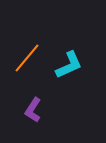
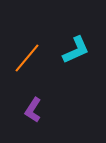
cyan L-shape: moved 7 px right, 15 px up
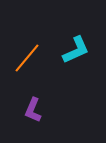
purple L-shape: rotated 10 degrees counterclockwise
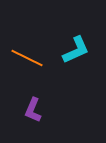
orange line: rotated 76 degrees clockwise
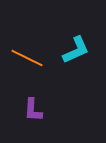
purple L-shape: rotated 20 degrees counterclockwise
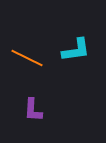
cyan L-shape: rotated 16 degrees clockwise
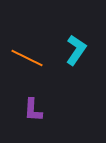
cyan L-shape: rotated 48 degrees counterclockwise
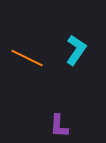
purple L-shape: moved 26 px right, 16 px down
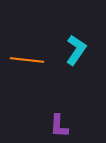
orange line: moved 2 px down; rotated 20 degrees counterclockwise
